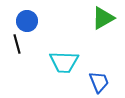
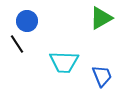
green triangle: moved 2 px left
black line: rotated 18 degrees counterclockwise
blue trapezoid: moved 3 px right, 6 px up
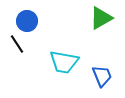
cyan trapezoid: rotated 8 degrees clockwise
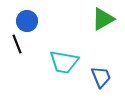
green triangle: moved 2 px right, 1 px down
black line: rotated 12 degrees clockwise
blue trapezoid: moved 1 px left, 1 px down
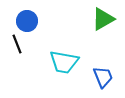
blue trapezoid: moved 2 px right
